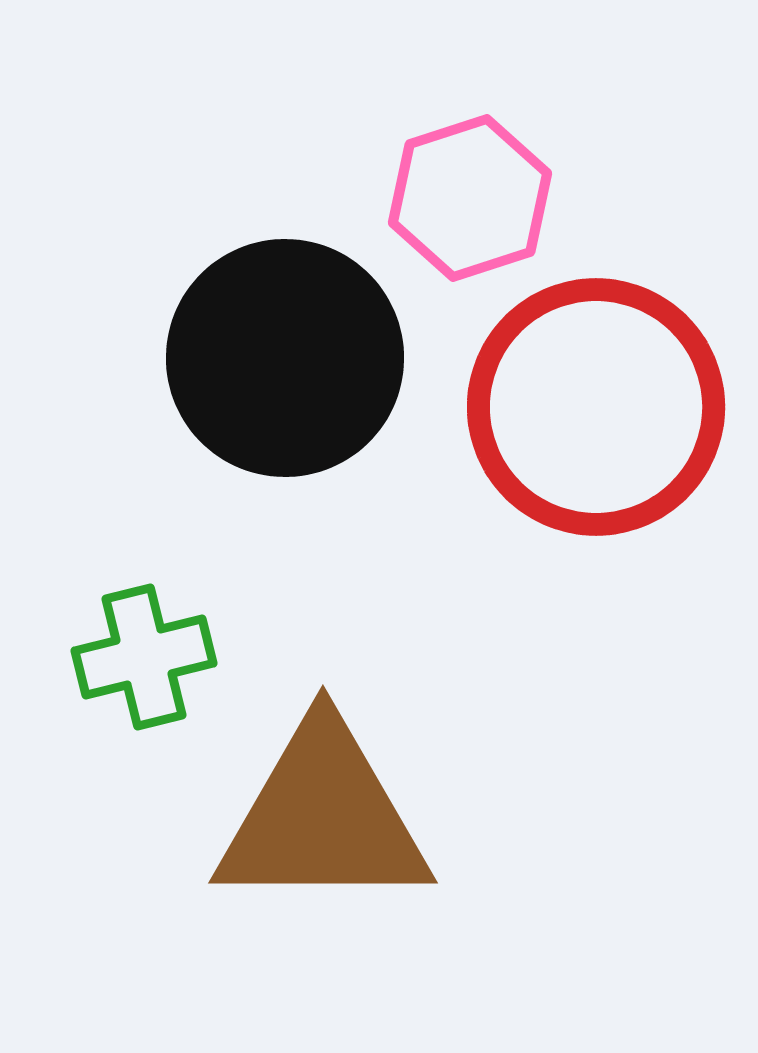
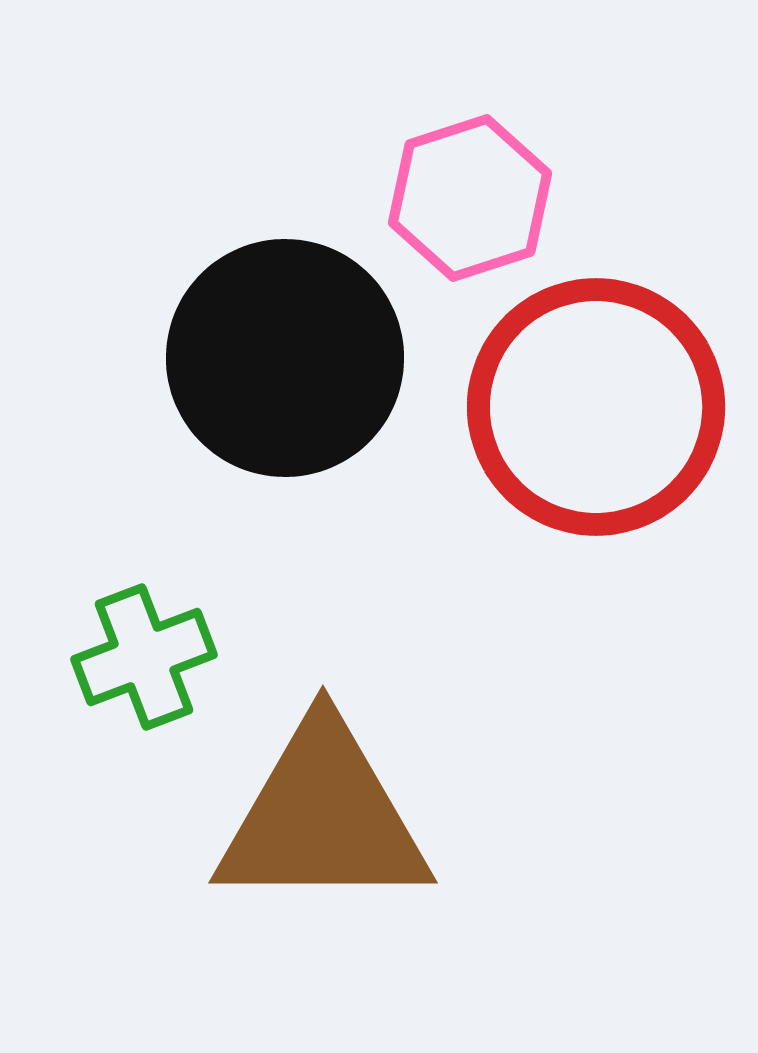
green cross: rotated 7 degrees counterclockwise
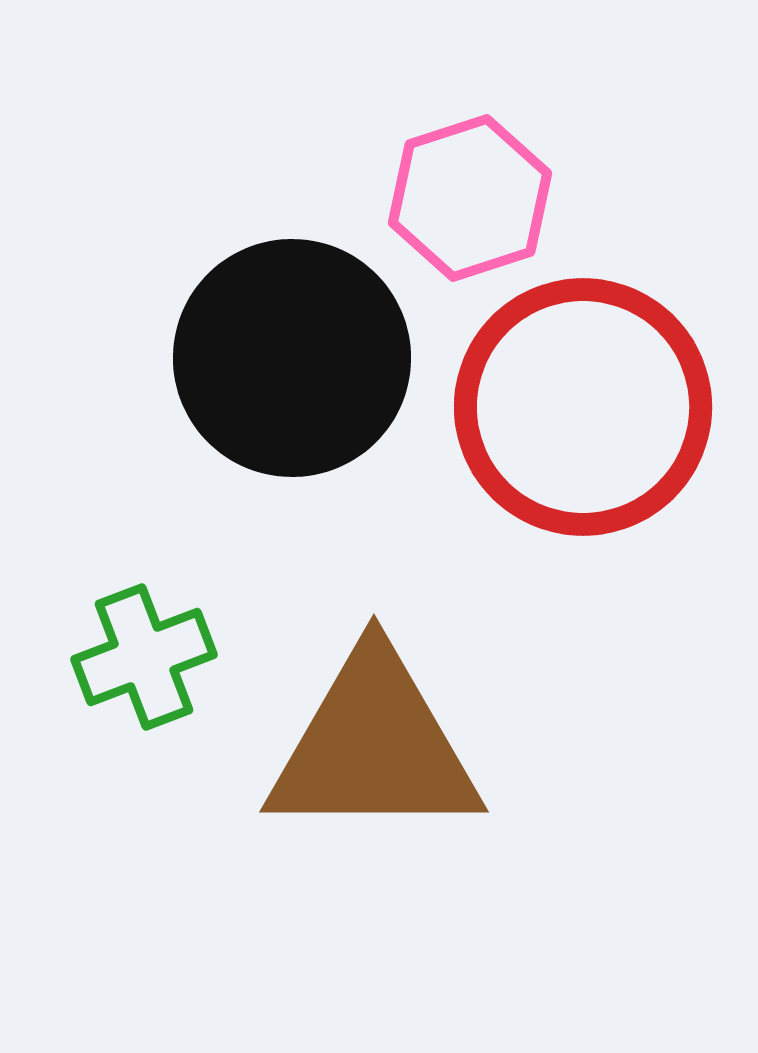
black circle: moved 7 px right
red circle: moved 13 px left
brown triangle: moved 51 px right, 71 px up
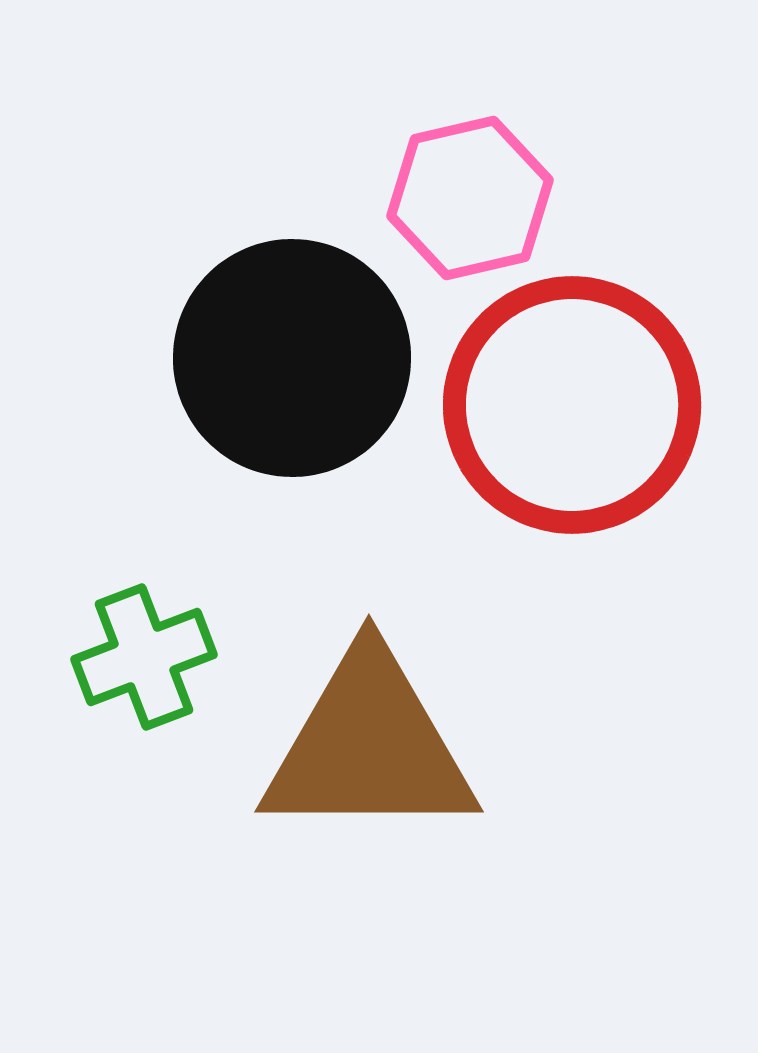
pink hexagon: rotated 5 degrees clockwise
red circle: moved 11 px left, 2 px up
brown triangle: moved 5 px left
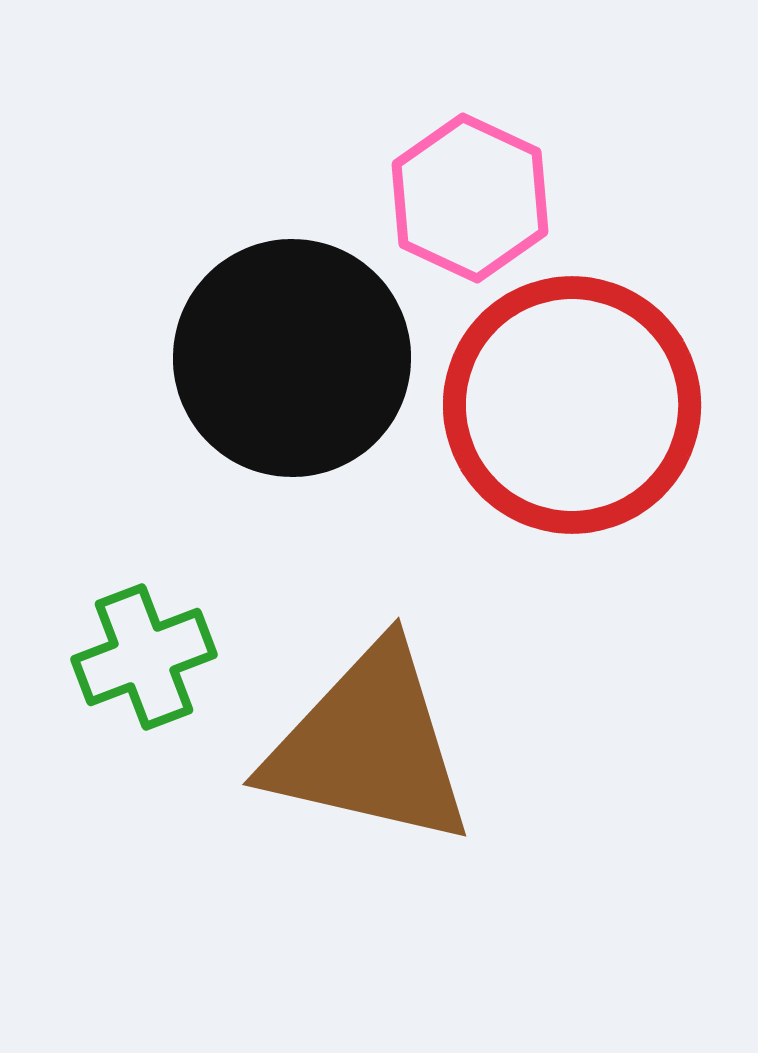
pink hexagon: rotated 22 degrees counterclockwise
brown triangle: rotated 13 degrees clockwise
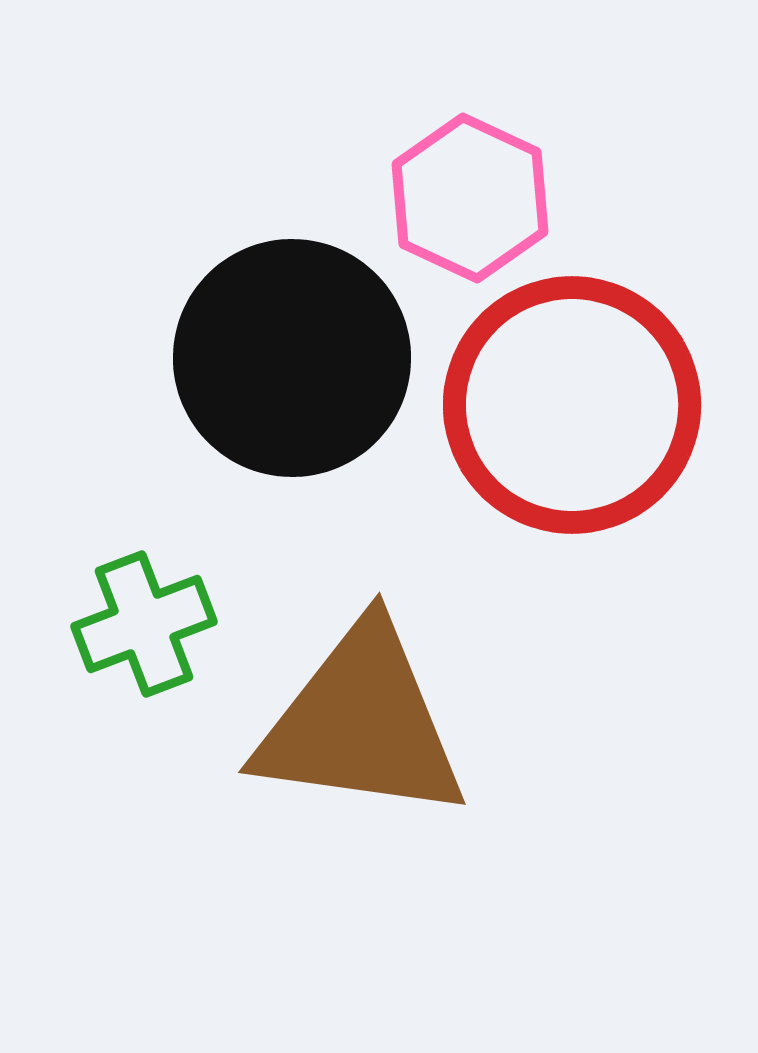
green cross: moved 33 px up
brown triangle: moved 8 px left, 23 px up; rotated 5 degrees counterclockwise
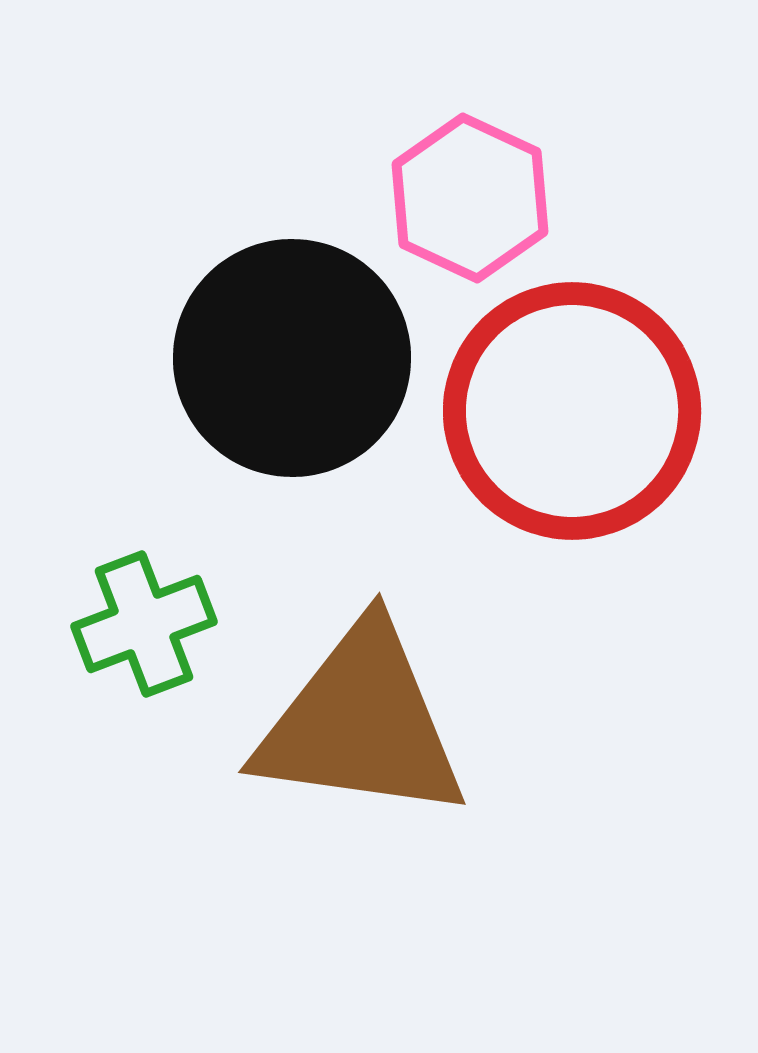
red circle: moved 6 px down
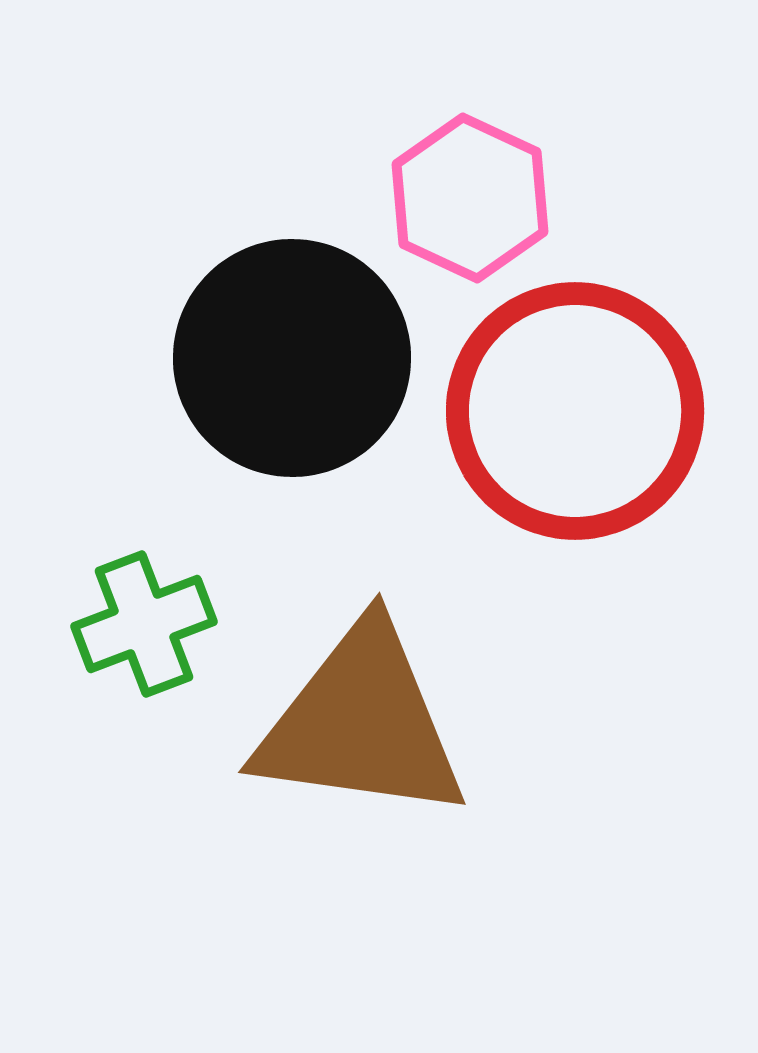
red circle: moved 3 px right
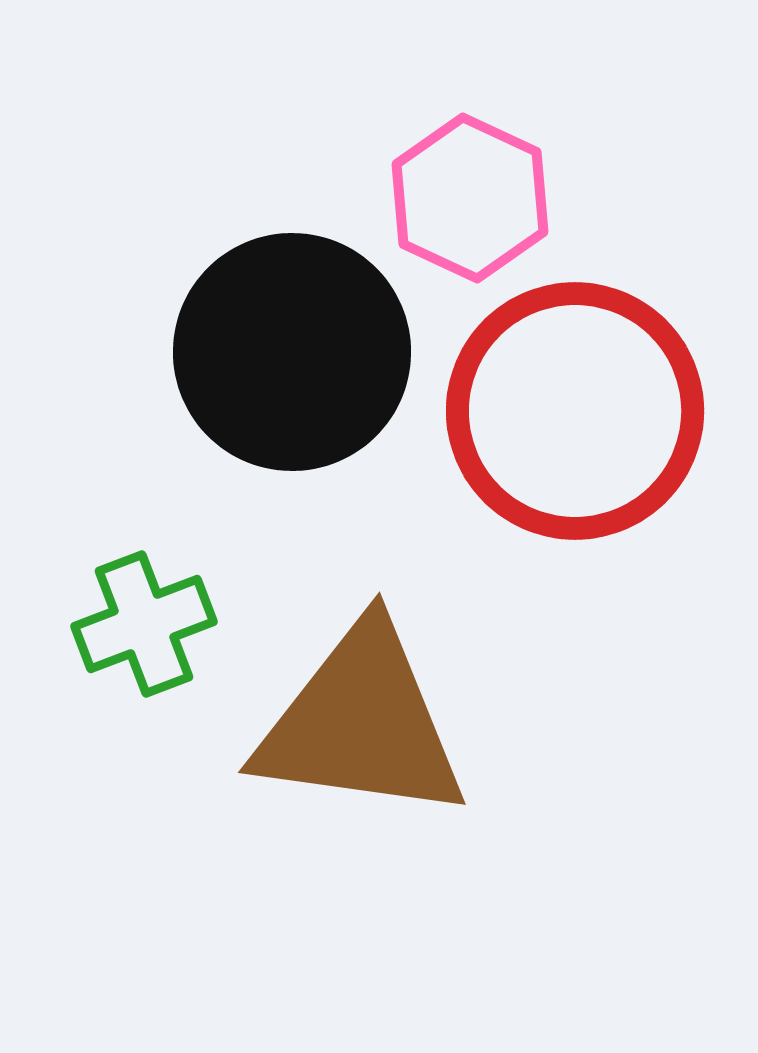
black circle: moved 6 px up
